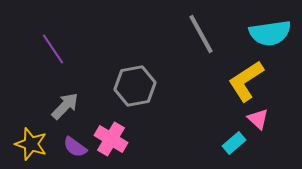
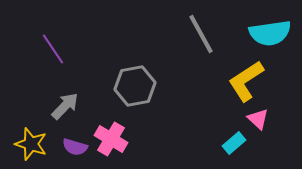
purple semicircle: rotated 20 degrees counterclockwise
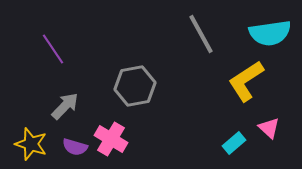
pink triangle: moved 11 px right, 9 px down
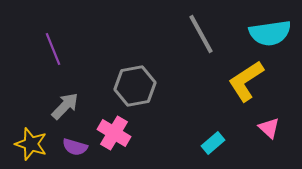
purple line: rotated 12 degrees clockwise
pink cross: moved 3 px right, 6 px up
cyan rectangle: moved 21 px left
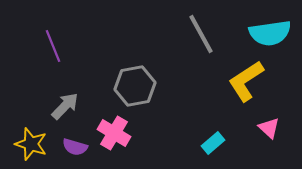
purple line: moved 3 px up
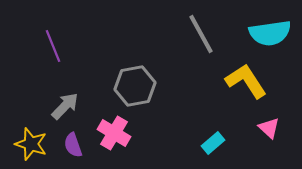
yellow L-shape: rotated 90 degrees clockwise
purple semicircle: moved 2 px left, 2 px up; rotated 55 degrees clockwise
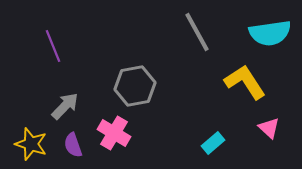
gray line: moved 4 px left, 2 px up
yellow L-shape: moved 1 px left, 1 px down
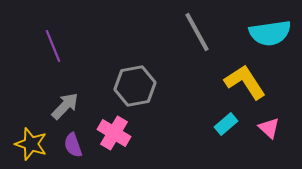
cyan rectangle: moved 13 px right, 19 px up
